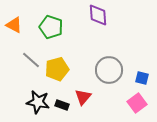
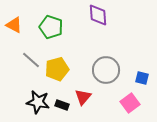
gray circle: moved 3 px left
pink square: moved 7 px left
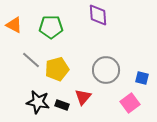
green pentagon: rotated 20 degrees counterclockwise
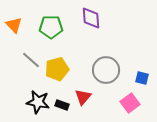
purple diamond: moved 7 px left, 3 px down
orange triangle: rotated 18 degrees clockwise
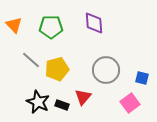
purple diamond: moved 3 px right, 5 px down
black star: rotated 15 degrees clockwise
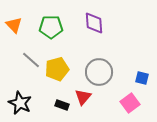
gray circle: moved 7 px left, 2 px down
black star: moved 18 px left, 1 px down
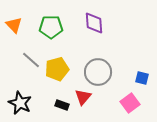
gray circle: moved 1 px left
